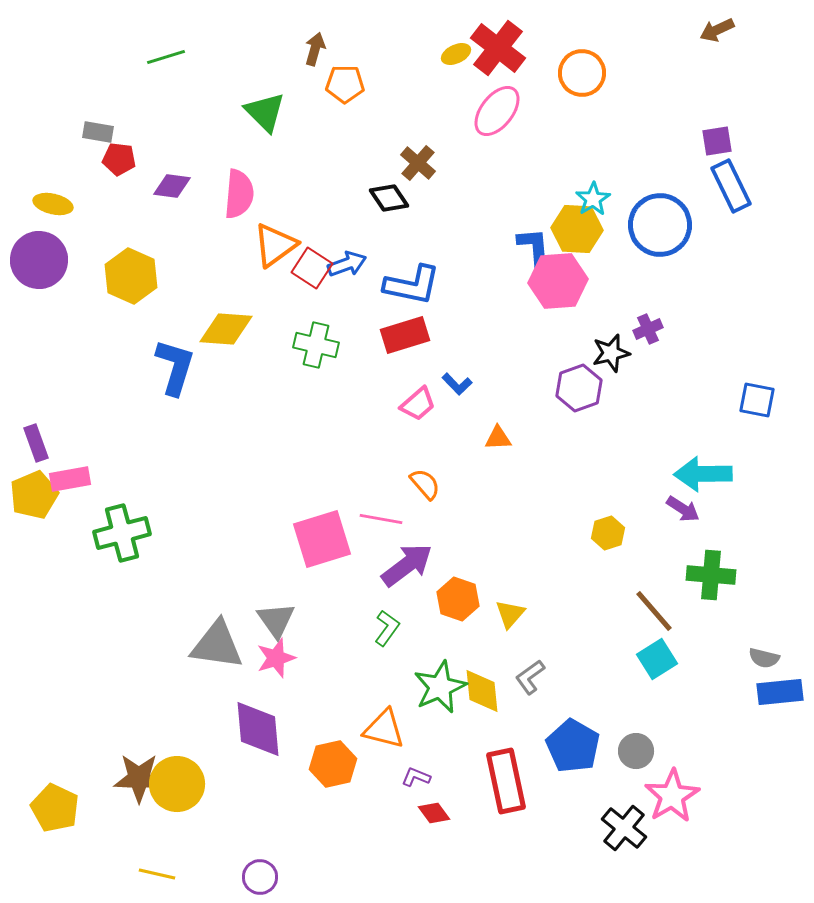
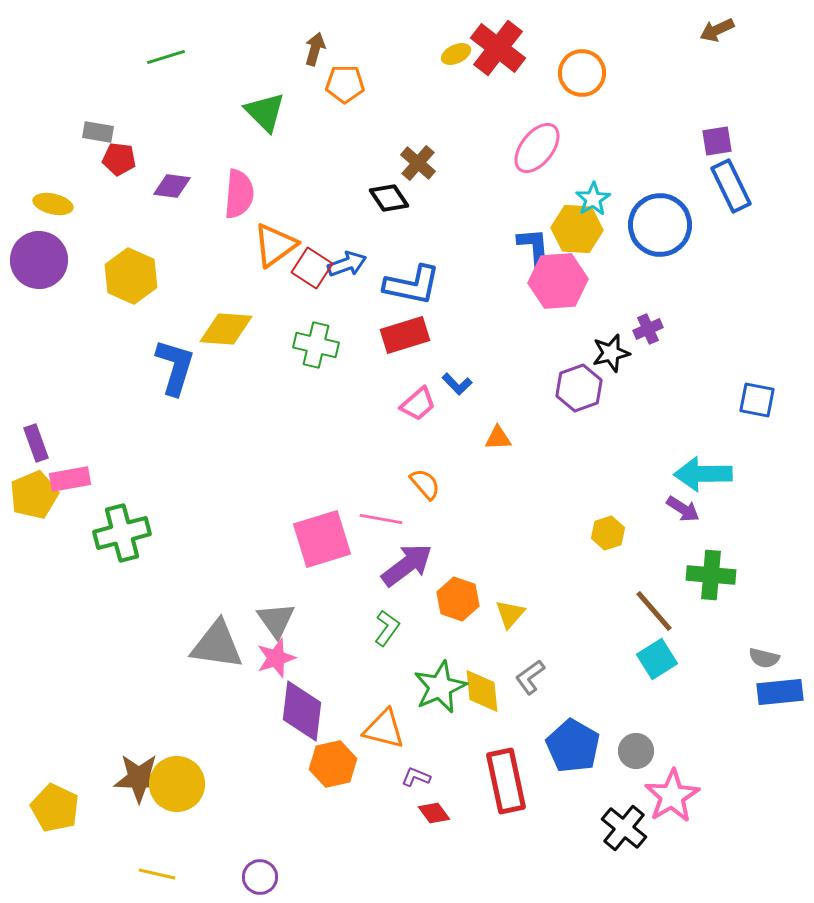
pink ellipse at (497, 111): moved 40 px right, 37 px down
purple diamond at (258, 729): moved 44 px right, 18 px up; rotated 12 degrees clockwise
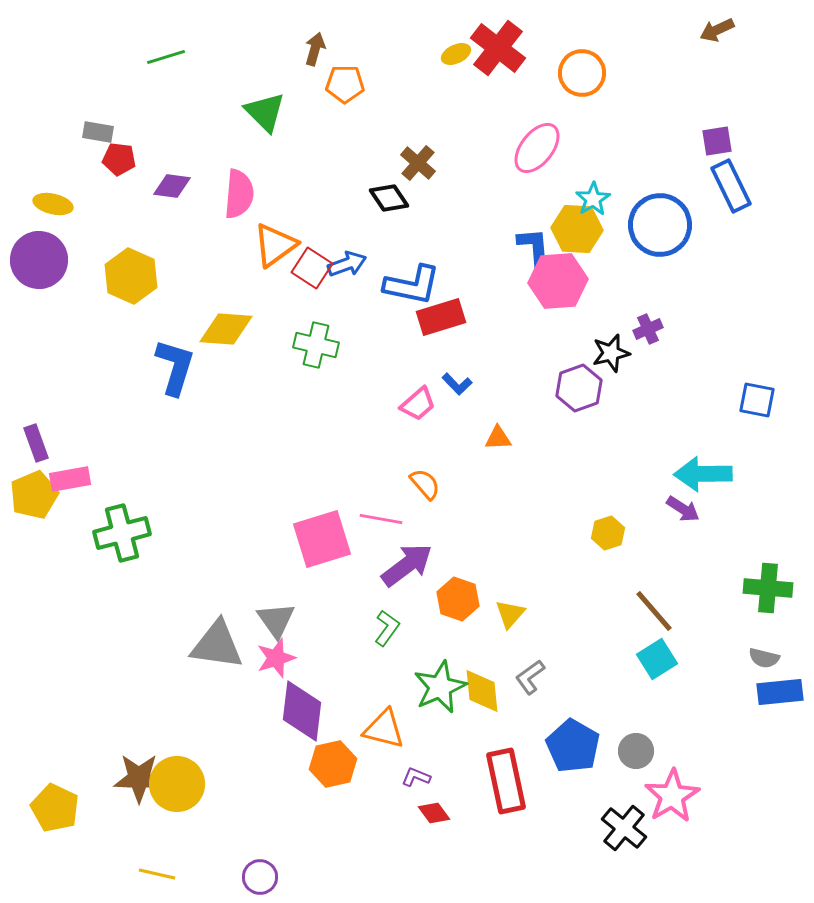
red rectangle at (405, 335): moved 36 px right, 18 px up
green cross at (711, 575): moved 57 px right, 13 px down
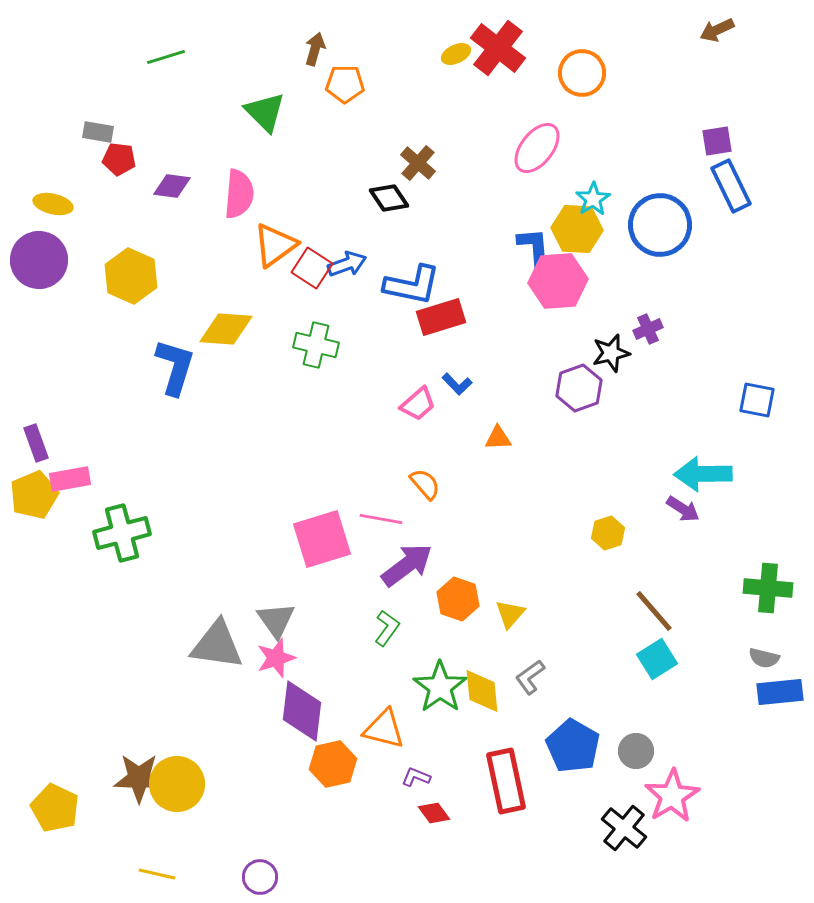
green star at (440, 687): rotated 12 degrees counterclockwise
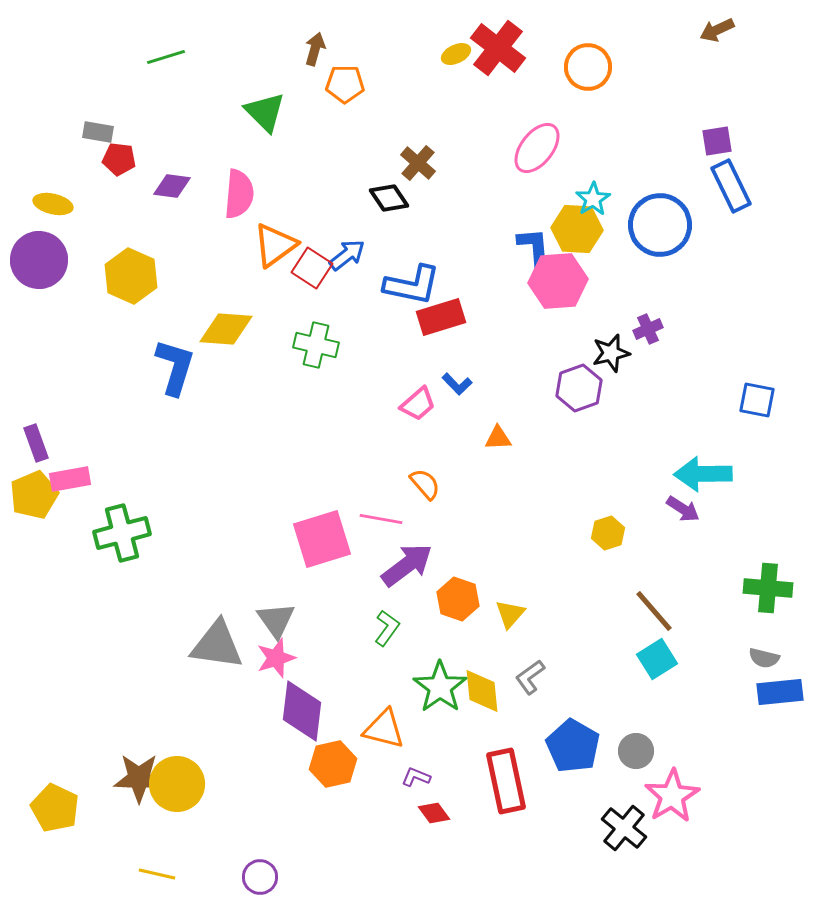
orange circle at (582, 73): moved 6 px right, 6 px up
blue arrow at (347, 264): moved 9 px up; rotated 18 degrees counterclockwise
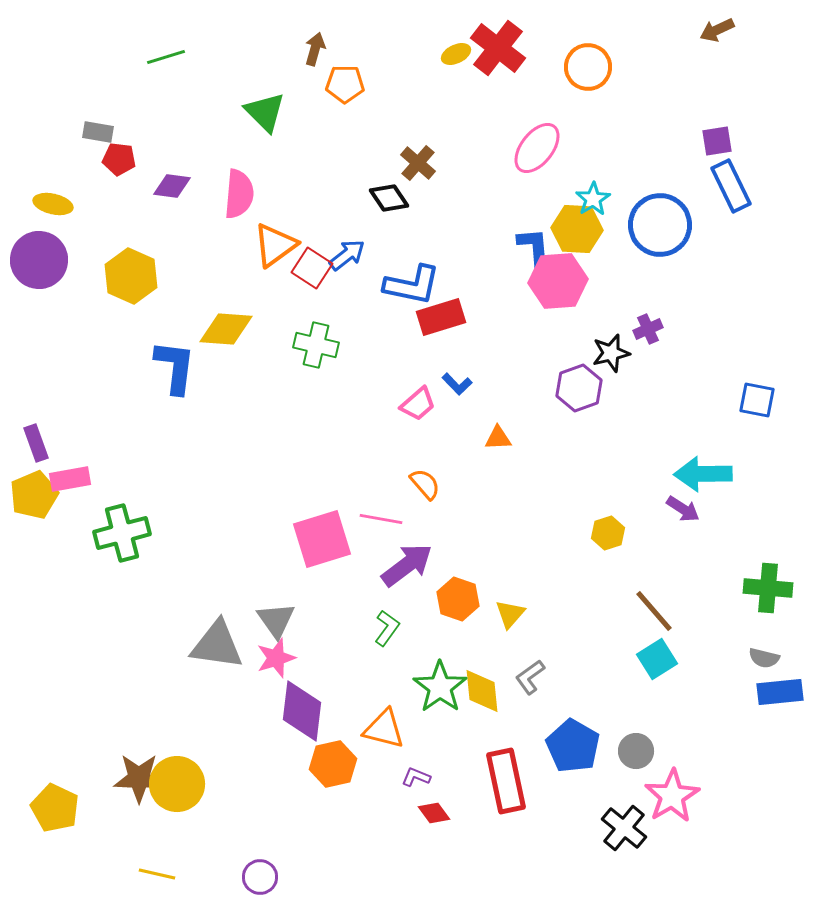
blue L-shape at (175, 367): rotated 10 degrees counterclockwise
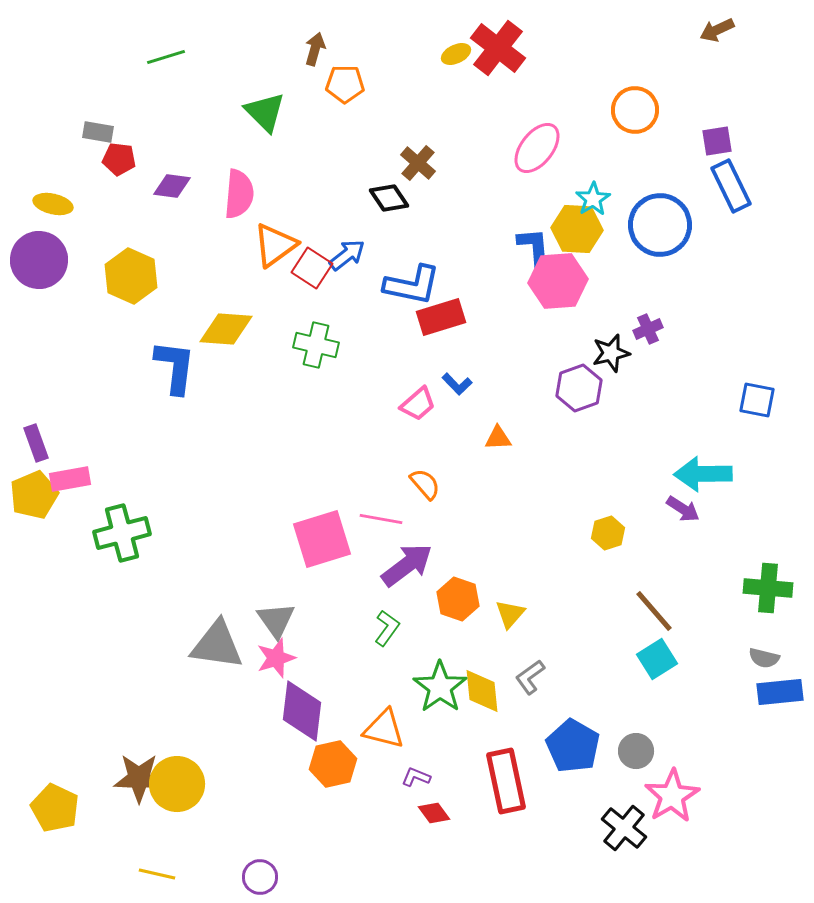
orange circle at (588, 67): moved 47 px right, 43 px down
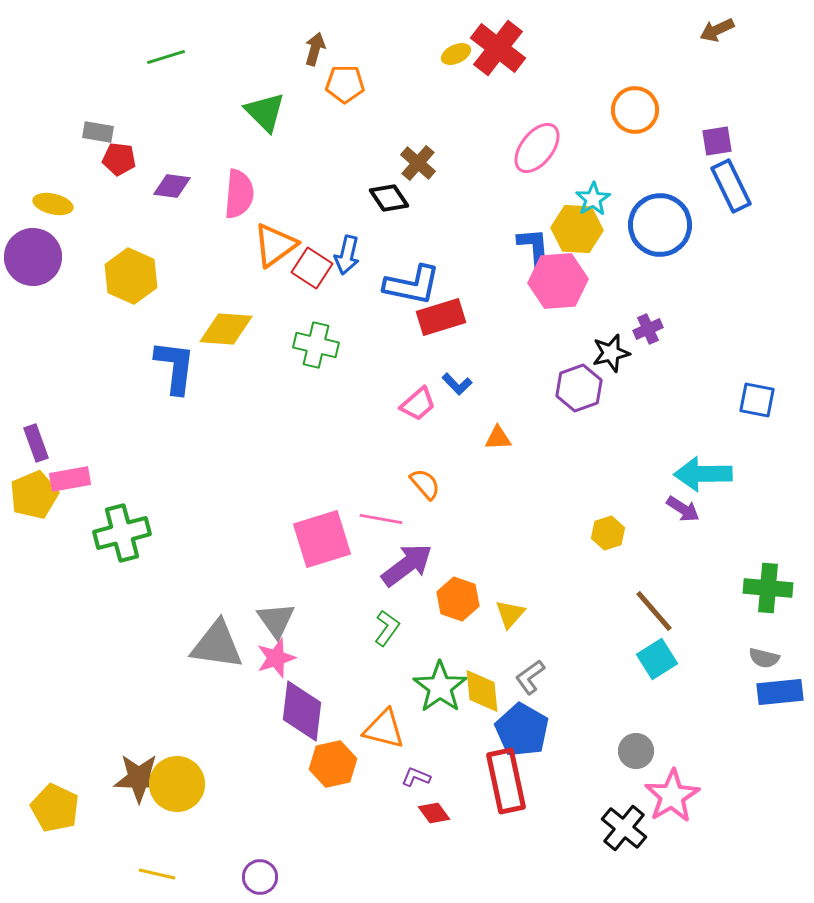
blue arrow at (347, 255): rotated 141 degrees clockwise
purple circle at (39, 260): moved 6 px left, 3 px up
blue pentagon at (573, 746): moved 51 px left, 16 px up
